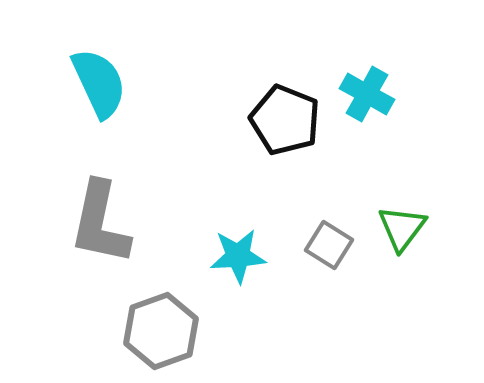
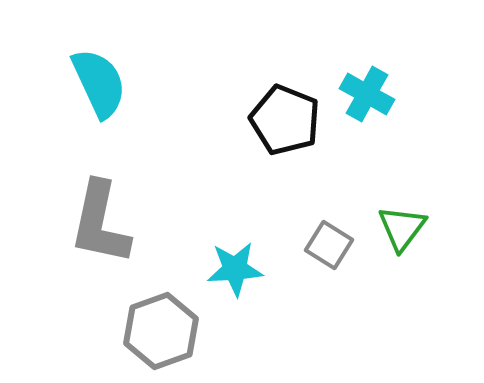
cyan star: moved 3 px left, 13 px down
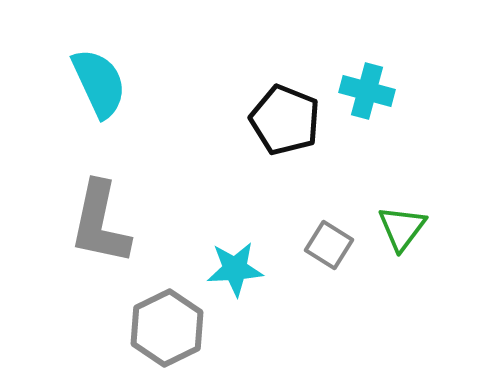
cyan cross: moved 3 px up; rotated 14 degrees counterclockwise
gray hexagon: moved 6 px right, 3 px up; rotated 6 degrees counterclockwise
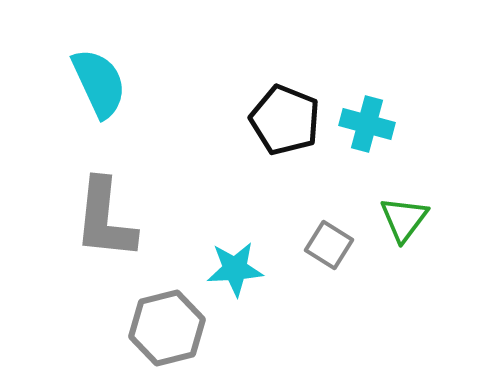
cyan cross: moved 33 px down
gray L-shape: moved 5 px right, 4 px up; rotated 6 degrees counterclockwise
green triangle: moved 2 px right, 9 px up
gray hexagon: rotated 12 degrees clockwise
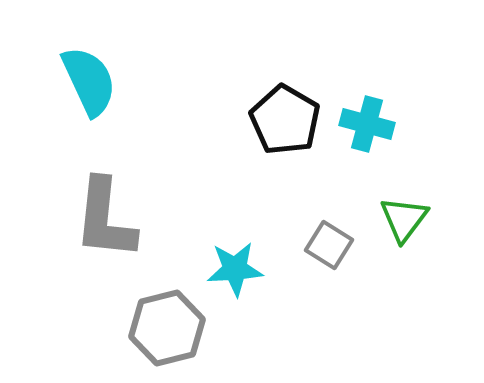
cyan semicircle: moved 10 px left, 2 px up
black pentagon: rotated 8 degrees clockwise
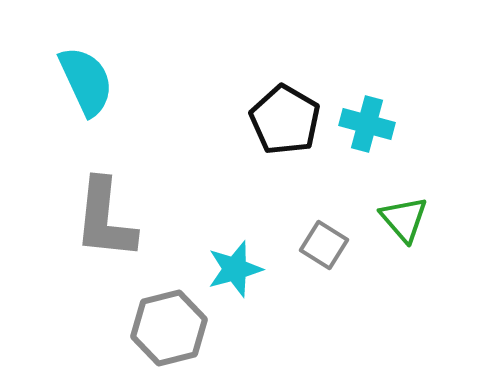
cyan semicircle: moved 3 px left
green triangle: rotated 18 degrees counterclockwise
gray square: moved 5 px left
cyan star: rotated 12 degrees counterclockwise
gray hexagon: moved 2 px right
